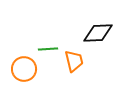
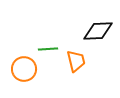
black diamond: moved 2 px up
orange trapezoid: moved 2 px right
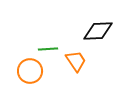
orange trapezoid: rotated 20 degrees counterclockwise
orange circle: moved 6 px right, 2 px down
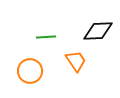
green line: moved 2 px left, 12 px up
